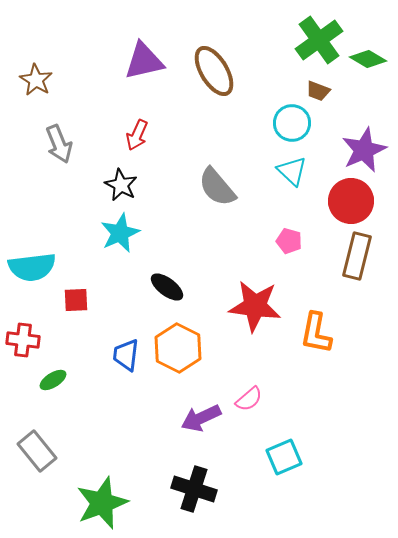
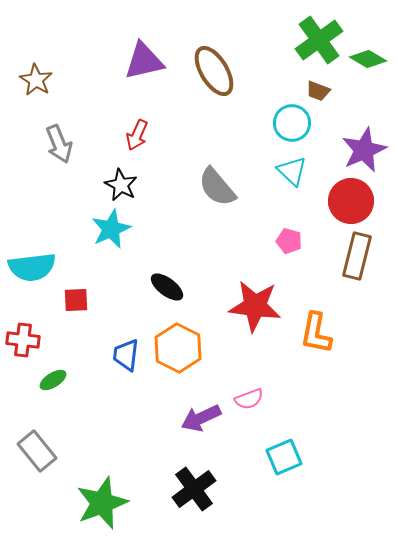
cyan star: moved 9 px left, 4 px up
pink semicircle: rotated 20 degrees clockwise
black cross: rotated 36 degrees clockwise
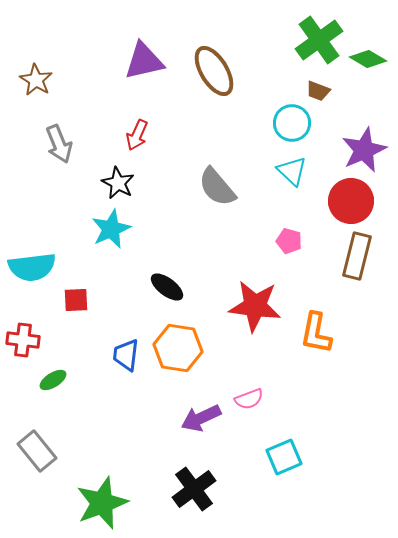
black star: moved 3 px left, 2 px up
orange hexagon: rotated 18 degrees counterclockwise
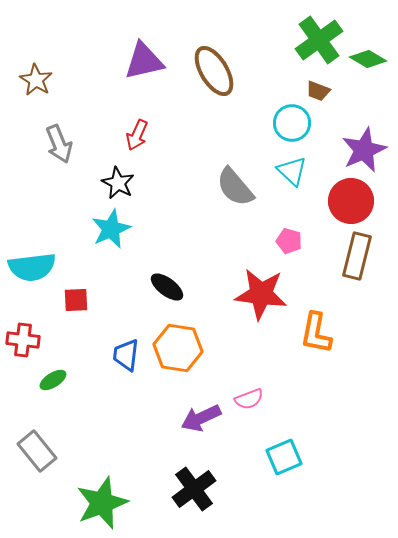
gray semicircle: moved 18 px right
red star: moved 6 px right, 12 px up
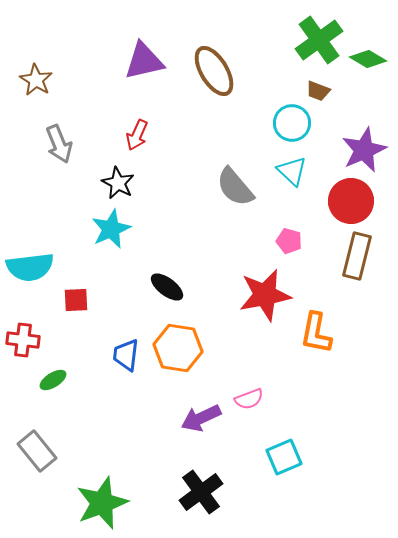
cyan semicircle: moved 2 px left
red star: moved 4 px right, 1 px down; rotated 18 degrees counterclockwise
black cross: moved 7 px right, 3 px down
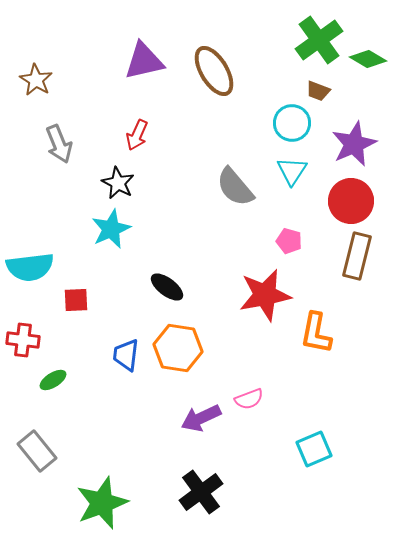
purple star: moved 10 px left, 6 px up
cyan triangle: rotated 20 degrees clockwise
cyan square: moved 30 px right, 8 px up
